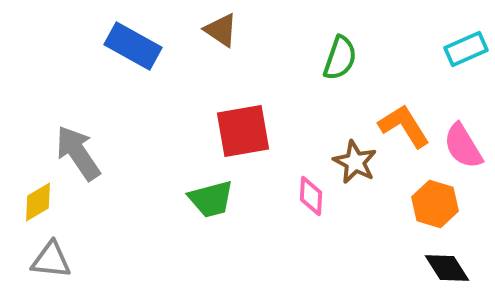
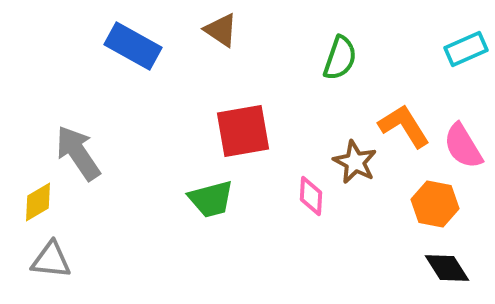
orange hexagon: rotated 6 degrees counterclockwise
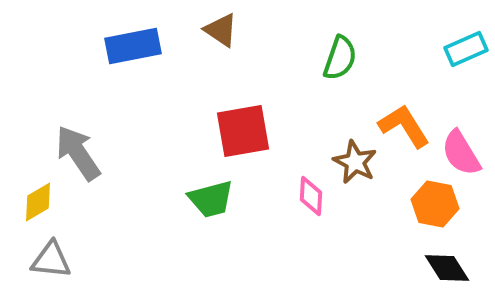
blue rectangle: rotated 40 degrees counterclockwise
pink semicircle: moved 2 px left, 7 px down
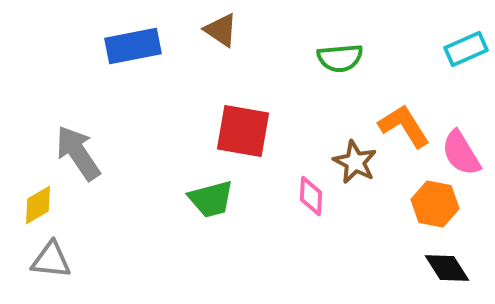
green semicircle: rotated 66 degrees clockwise
red square: rotated 20 degrees clockwise
yellow diamond: moved 3 px down
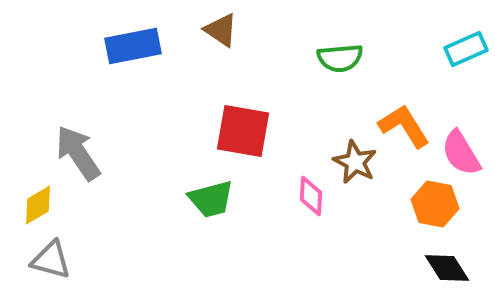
gray triangle: rotated 9 degrees clockwise
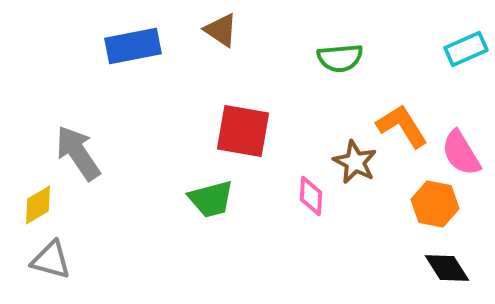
orange L-shape: moved 2 px left
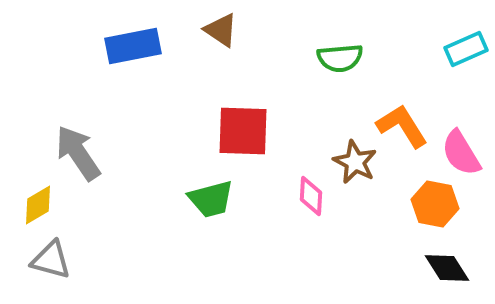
red square: rotated 8 degrees counterclockwise
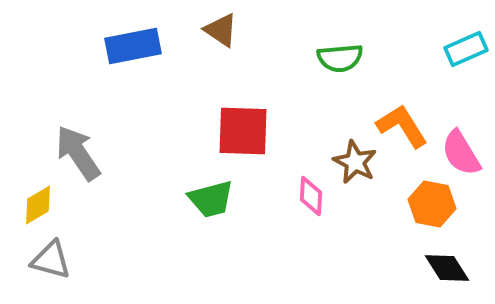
orange hexagon: moved 3 px left
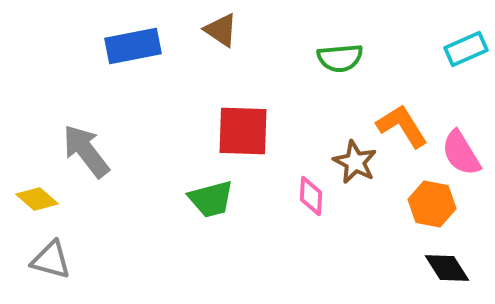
gray arrow: moved 8 px right, 2 px up; rotated 4 degrees counterclockwise
yellow diamond: moved 1 px left, 6 px up; rotated 72 degrees clockwise
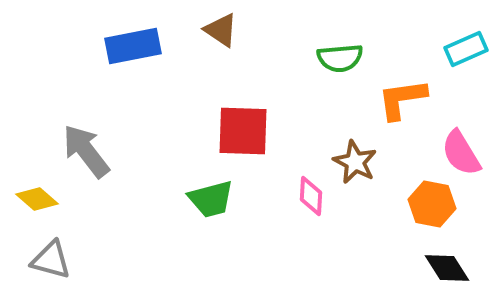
orange L-shape: moved 27 px up; rotated 66 degrees counterclockwise
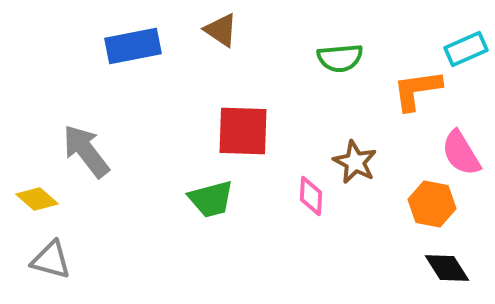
orange L-shape: moved 15 px right, 9 px up
